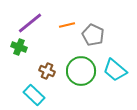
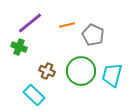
cyan trapezoid: moved 3 px left, 5 px down; rotated 65 degrees clockwise
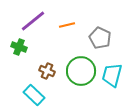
purple line: moved 3 px right, 2 px up
gray pentagon: moved 7 px right, 3 px down
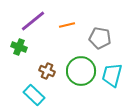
gray pentagon: rotated 15 degrees counterclockwise
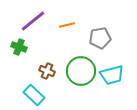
gray pentagon: rotated 20 degrees counterclockwise
cyan trapezoid: rotated 120 degrees counterclockwise
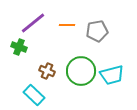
purple line: moved 2 px down
orange line: rotated 14 degrees clockwise
gray pentagon: moved 3 px left, 7 px up
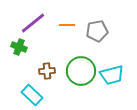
brown cross: rotated 28 degrees counterclockwise
cyan rectangle: moved 2 px left
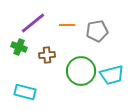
brown cross: moved 16 px up
cyan rectangle: moved 7 px left, 3 px up; rotated 30 degrees counterclockwise
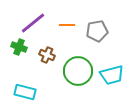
brown cross: rotated 28 degrees clockwise
green circle: moved 3 px left
